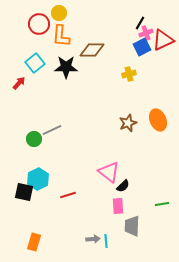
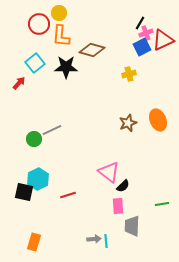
brown diamond: rotated 15 degrees clockwise
gray arrow: moved 1 px right
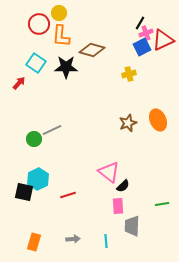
cyan square: moved 1 px right; rotated 18 degrees counterclockwise
gray arrow: moved 21 px left
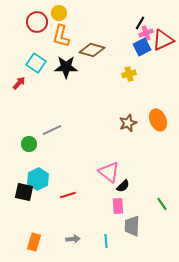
red circle: moved 2 px left, 2 px up
orange L-shape: rotated 10 degrees clockwise
green circle: moved 5 px left, 5 px down
green line: rotated 64 degrees clockwise
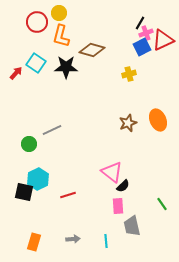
red arrow: moved 3 px left, 10 px up
pink triangle: moved 3 px right
gray trapezoid: rotated 15 degrees counterclockwise
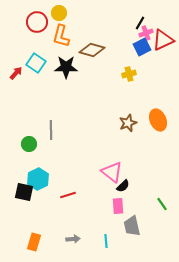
gray line: moved 1 px left; rotated 66 degrees counterclockwise
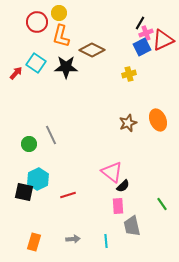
brown diamond: rotated 10 degrees clockwise
gray line: moved 5 px down; rotated 24 degrees counterclockwise
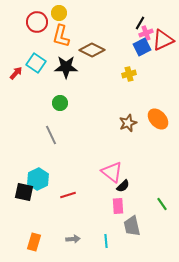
orange ellipse: moved 1 px up; rotated 20 degrees counterclockwise
green circle: moved 31 px right, 41 px up
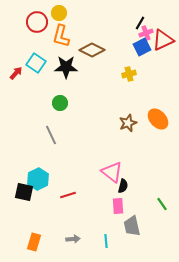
black semicircle: rotated 32 degrees counterclockwise
